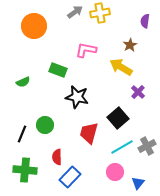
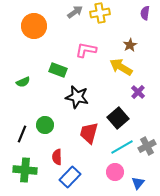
purple semicircle: moved 8 px up
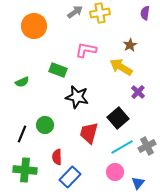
green semicircle: moved 1 px left
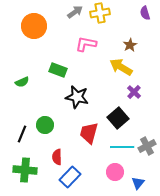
purple semicircle: rotated 24 degrees counterclockwise
pink L-shape: moved 6 px up
purple cross: moved 4 px left
cyan line: rotated 30 degrees clockwise
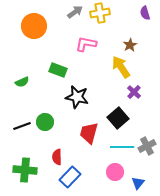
yellow arrow: rotated 25 degrees clockwise
green circle: moved 3 px up
black line: moved 8 px up; rotated 48 degrees clockwise
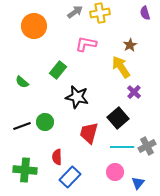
green rectangle: rotated 72 degrees counterclockwise
green semicircle: rotated 64 degrees clockwise
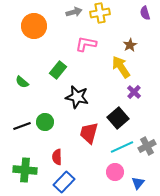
gray arrow: moved 1 px left; rotated 21 degrees clockwise
cyan line: rotated 25 degrees counterclockwise
blue rectangle: moved 6 px left, 5 px down
